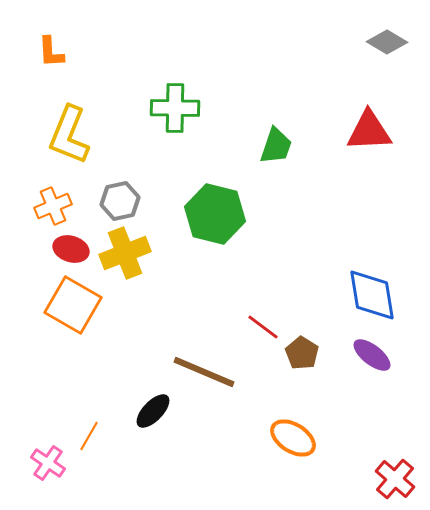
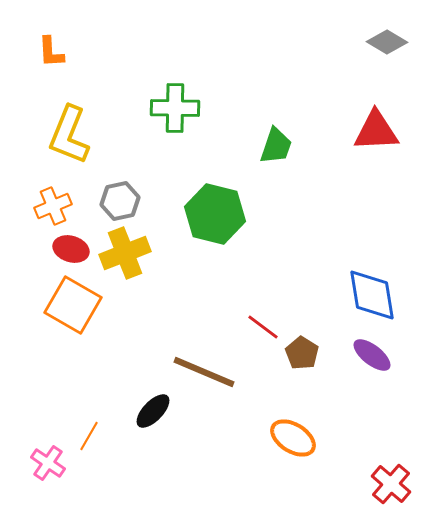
red triangle: moved 7 px right
red cross: moved 4 px left, 5 px down
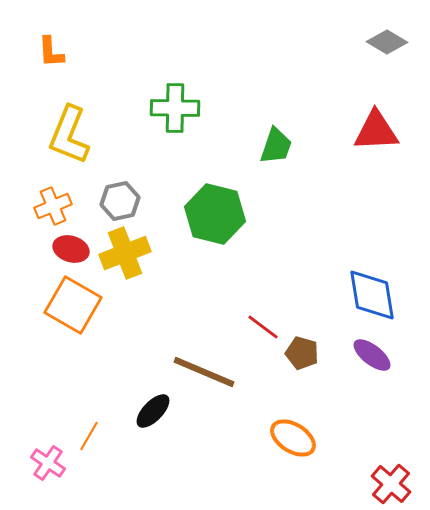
brown pentagon: rotated 16 degrees counterclockwise
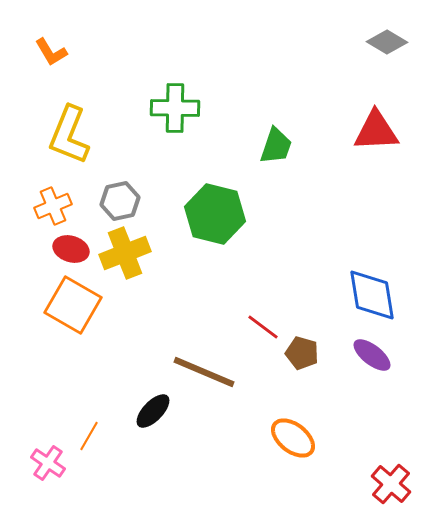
orange L-shape: rotated 28 degrees counterclockwise
orange ellipse: rotated 6 degrees clockwise
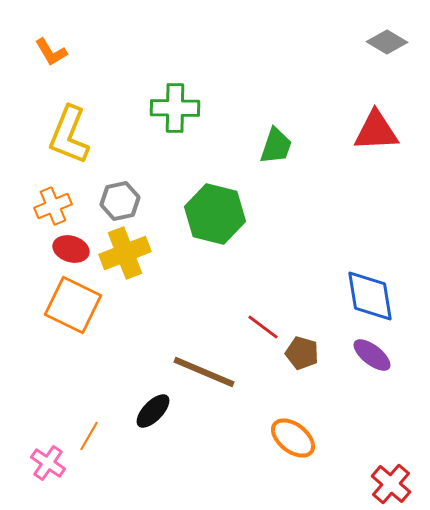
blue diamond: moved 2 px left, 1 px down
orange square: rotated 4 degrees counterclockwise
